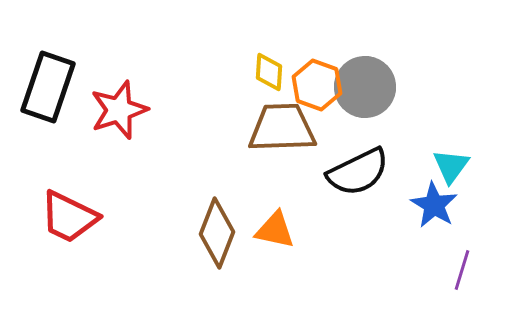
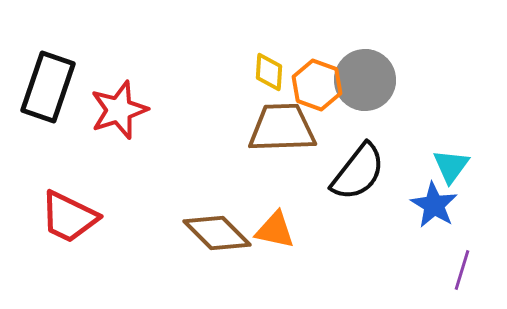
gray circle: moved 7 px up
black semicircle: rotated 26 degrees counterclockwise
brown diamond: rotated 66 degrees counterclockwise
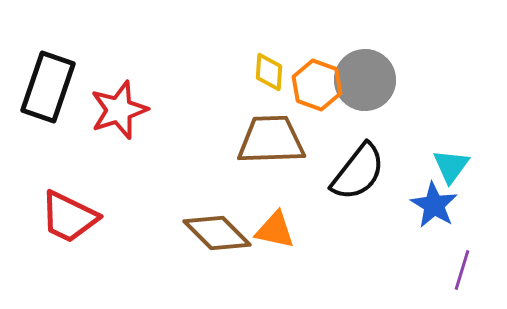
brown trapezoid: moved 11 px left, 12 px down
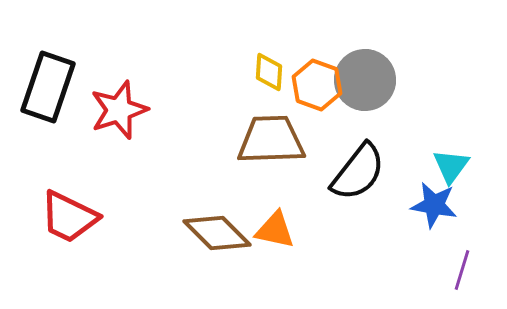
blue star: rotated 21 degrees counterclockwise
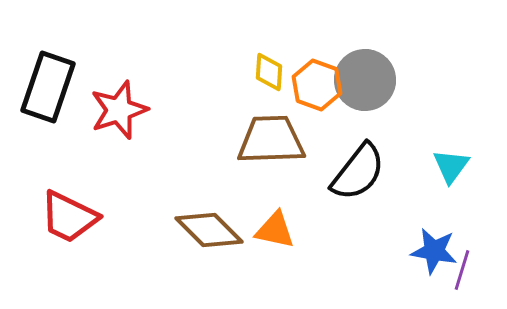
blue star: moved 46 px down
brown diamond: moved 8 px left, 3 px up
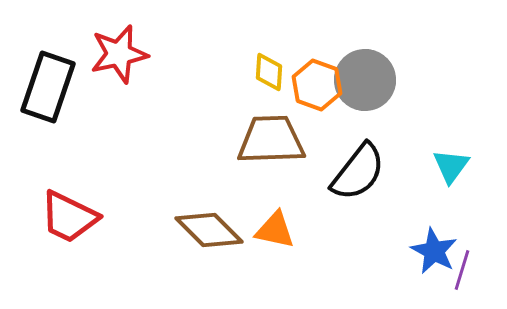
red star: moved 56 px up; rotated 6 degrees clockwise
blue star: rotated 18 degrees clockwise
